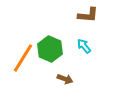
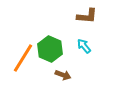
brown L-shape: moved 1 px left, 1 px down
brown arrow: moved 2 px left, 4 px up
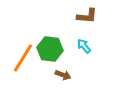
green hexagon: rotated 15 degrees counterclockwise
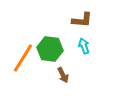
brown L-shape: moved 5 px left, 4 px down
cyan arrow: rotated 21 degrees clockwise
brown arrow: rotated 42 degrees clockwise
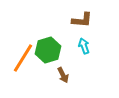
green hexagon: moved 2 px left, 1 px down; rotated 25 degrees counterclockwise
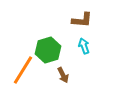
orange line: moved 12 px down
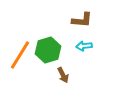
cyan arrow: rotated 77 degrees counterclockwise
orange line: moved 3 px left, 15 px up
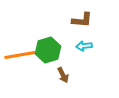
orange line: rotated 48 degrees clockwise
